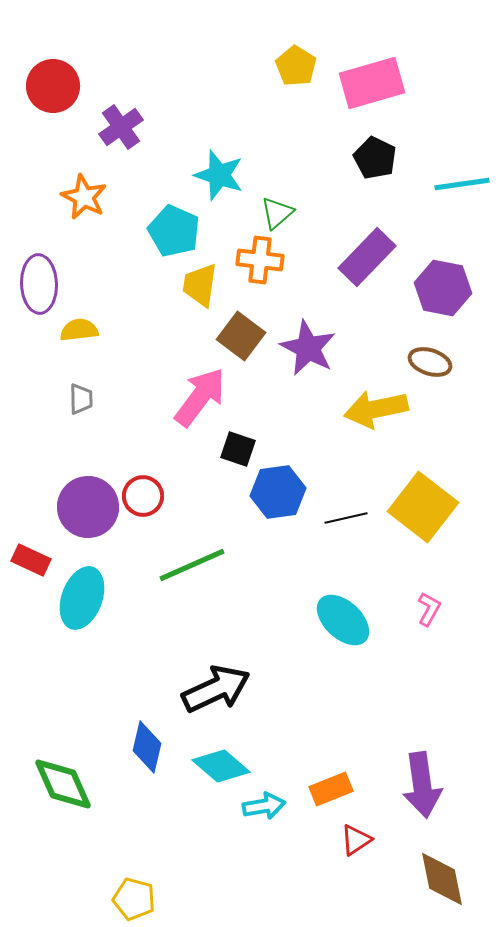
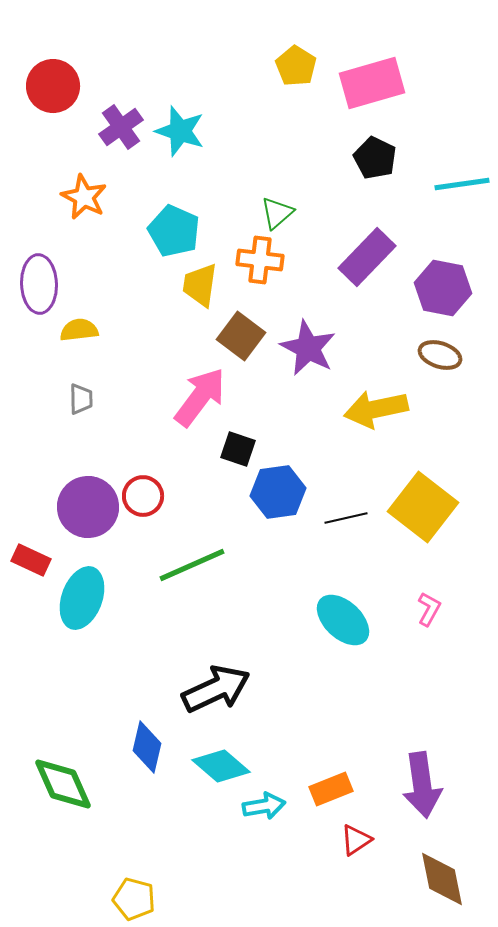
cyan star at (219, 175): moved 39 px left, 44 px up
brown ellipse at (430, 362): moved 10 px right, 7 px up
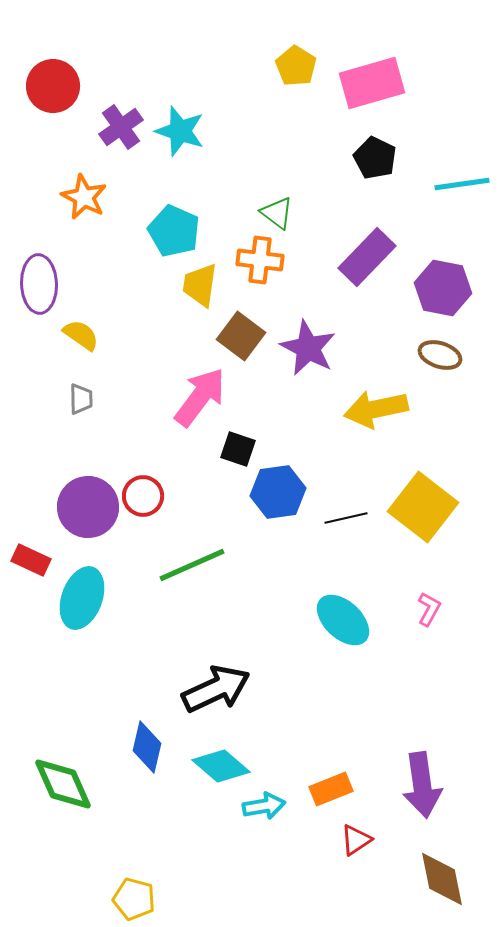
green triangle at (277, 213): rotated 42 degrees counterclockwise
yellow semicircle at (79, 330): moved 2 px right, 5 px down; rotated 42 degrees clockwise
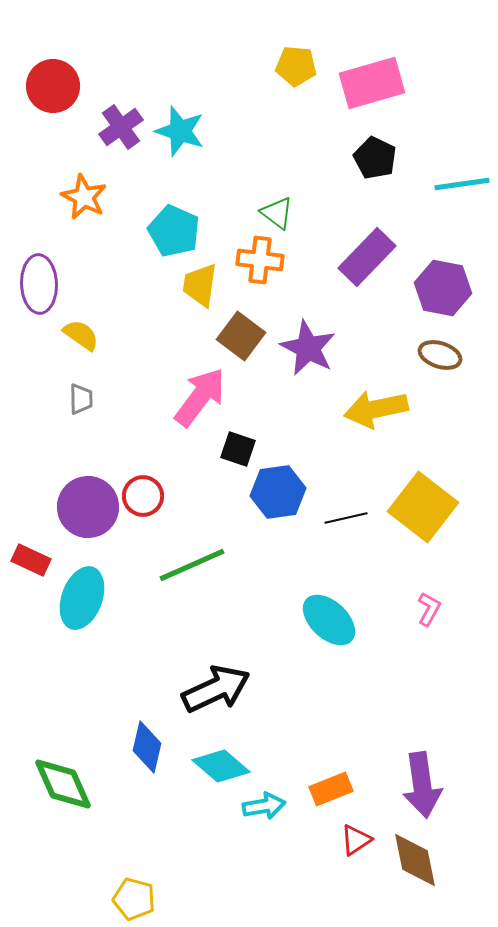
yellow pentagon at (296, 66): rotated 27 degrees counterclockwise
cyan ellipse at (343, 620): moved 14 px left
brown diamond at (442, 879): moved 27 px left, 19 px up
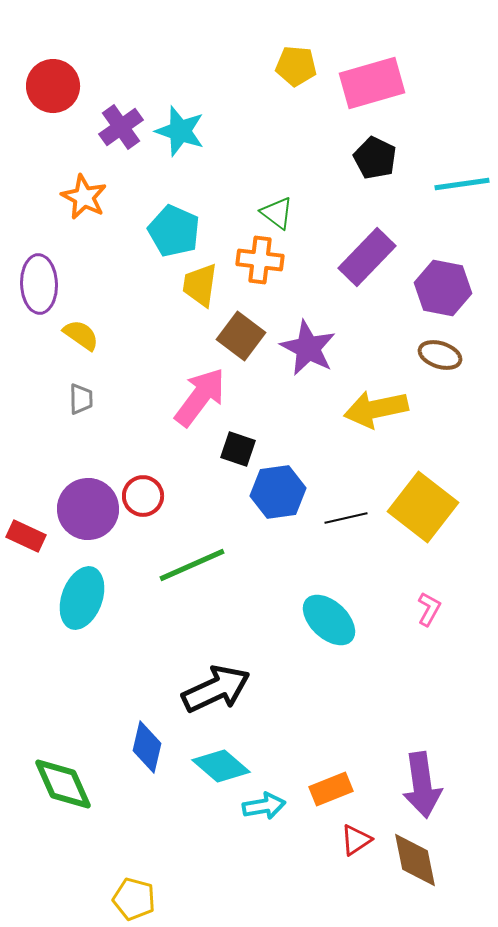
purple circle at (88, 507): moved 2 px down
red rectangle at (31, 560): moved 5 px left, 24 px up
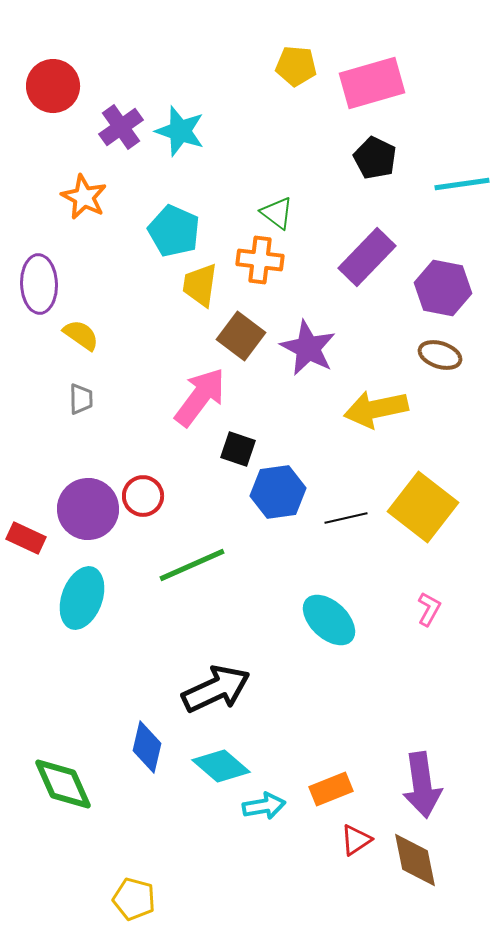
red rectangle at (26, 536): moved 2 px down
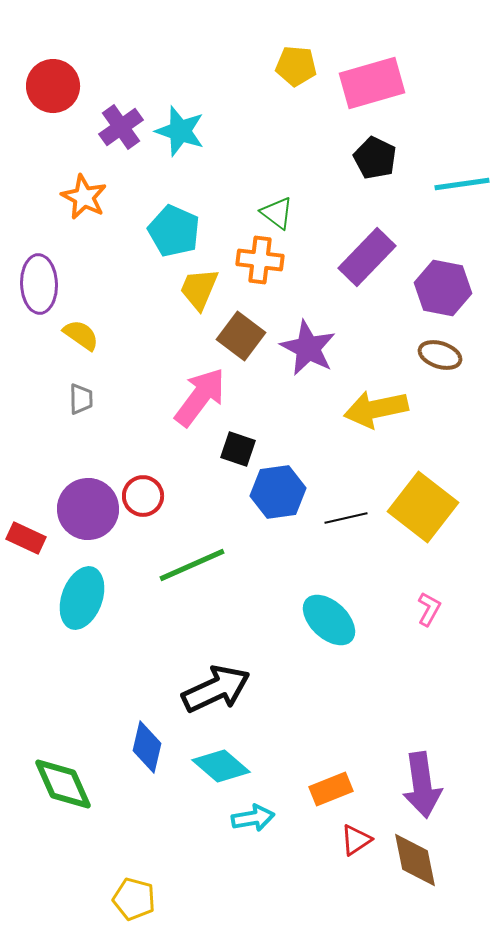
yellow trapezoid at (200, 285): moved 1 px left, 4 px down; rotated 15 degrees clockwise
cyan arrow at (264, 806): moved 11 px left, 12 px down
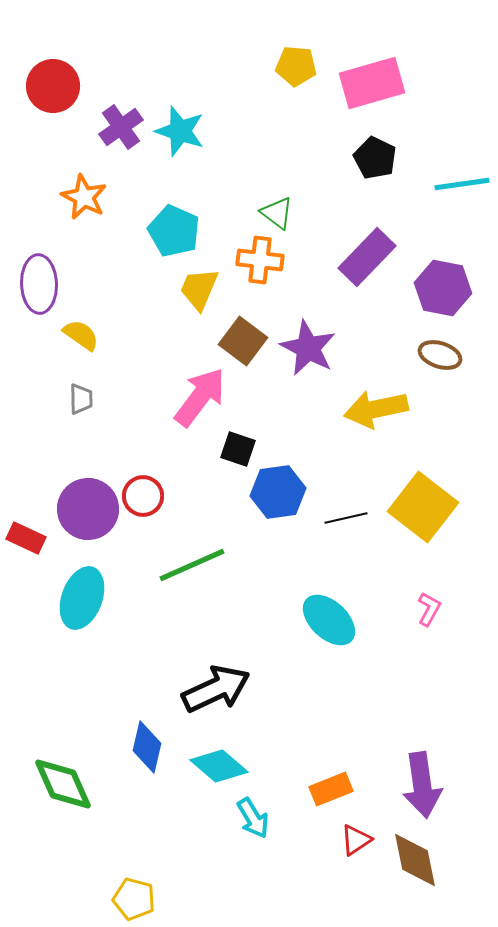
brown square at (241, 336): moved 2 px right, 5 px down
cyan diamond at (221, 766): moved 2 px left
cyan arrow at (253, 818): rotated 69 degrees clockwise
